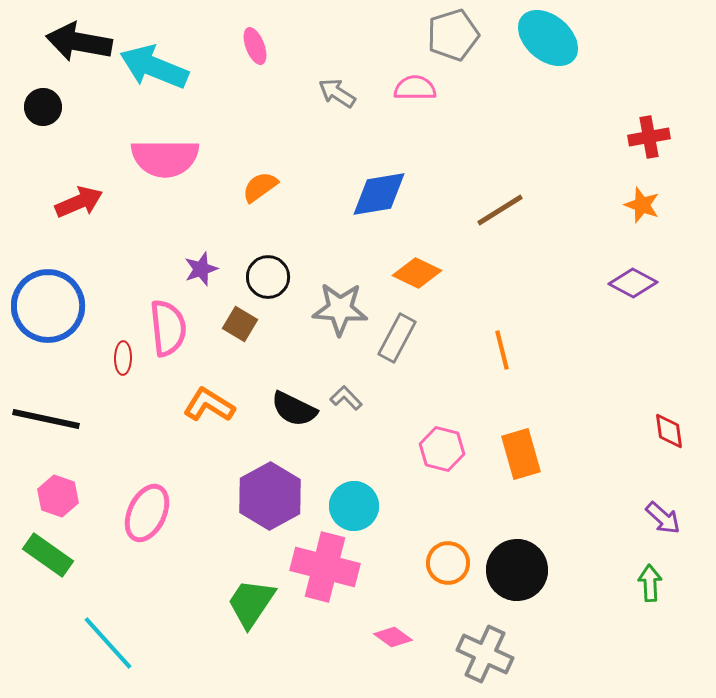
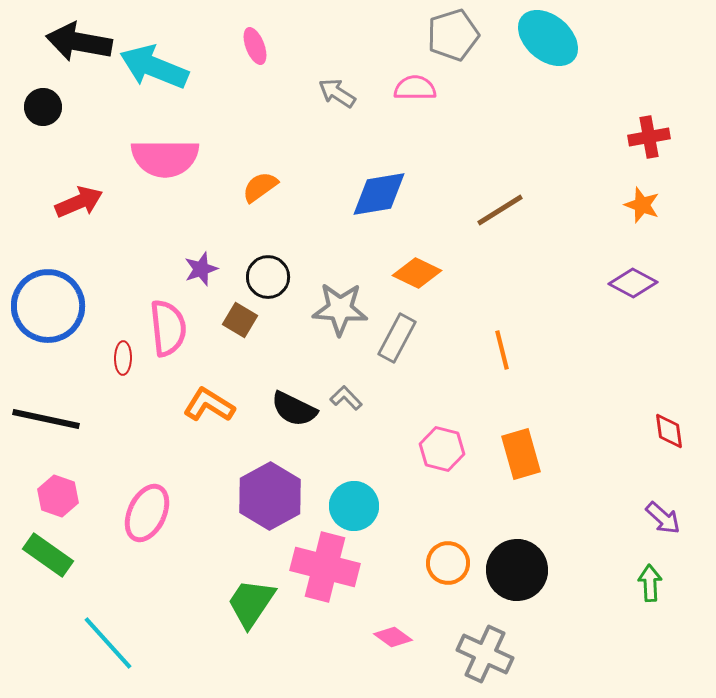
brown square at (240, 324): moved 4 px up
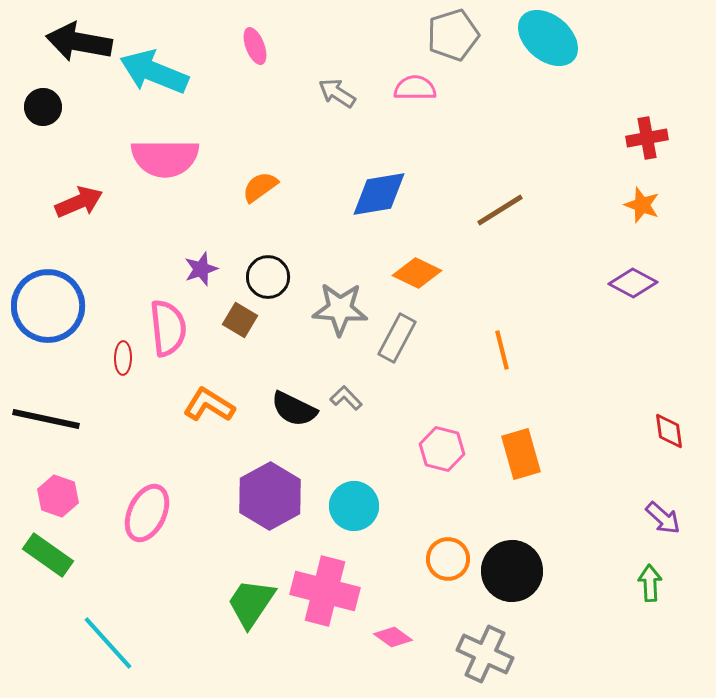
cyan arrow at (154, 67): moved 5 px down
red cross at (649, 137): moved 2 px left, 1 px down
orange circle at (448, 563): moved 4 px up
pink cross at (325, 567): moved 24 px down
black circle at (517, 570): moved 5 px left, 1 px down
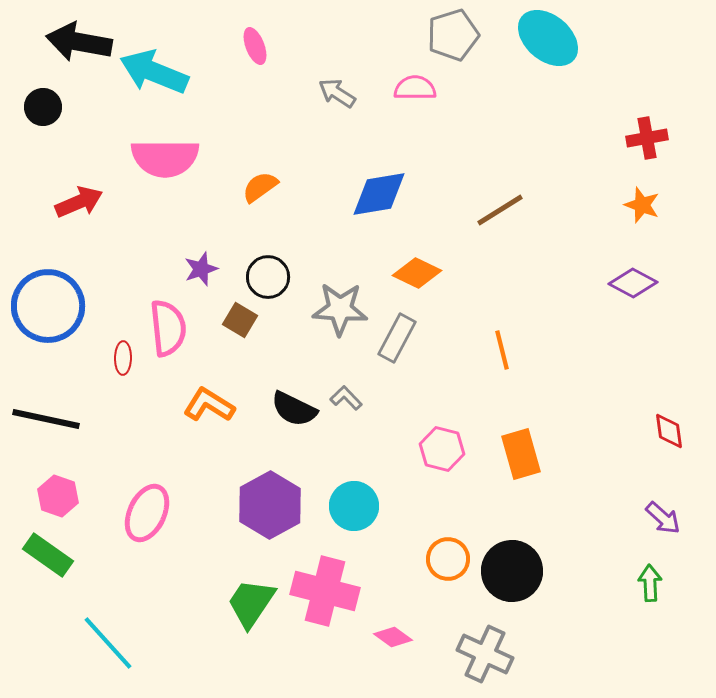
purple hexagon at (270, 496): moved 9 px down
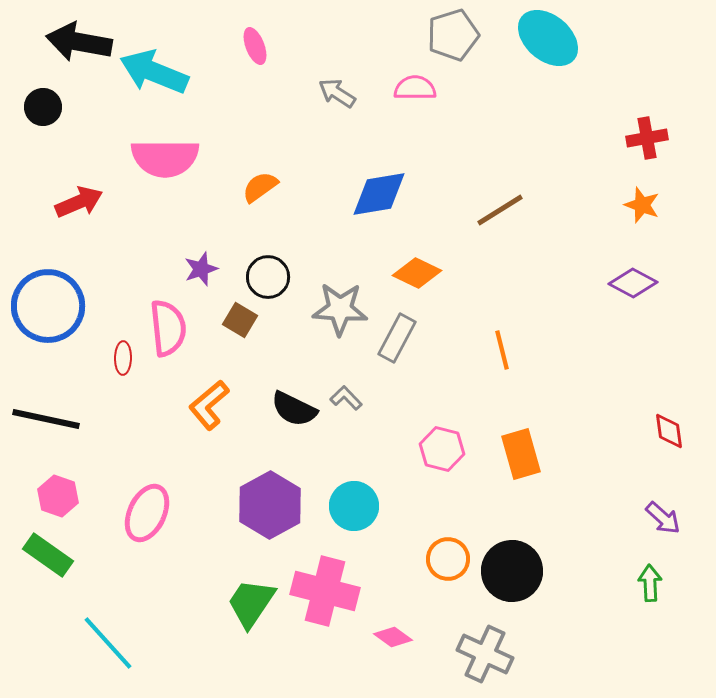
orange L-shape at (209, 405): rotated 72 degrees counterclockwise
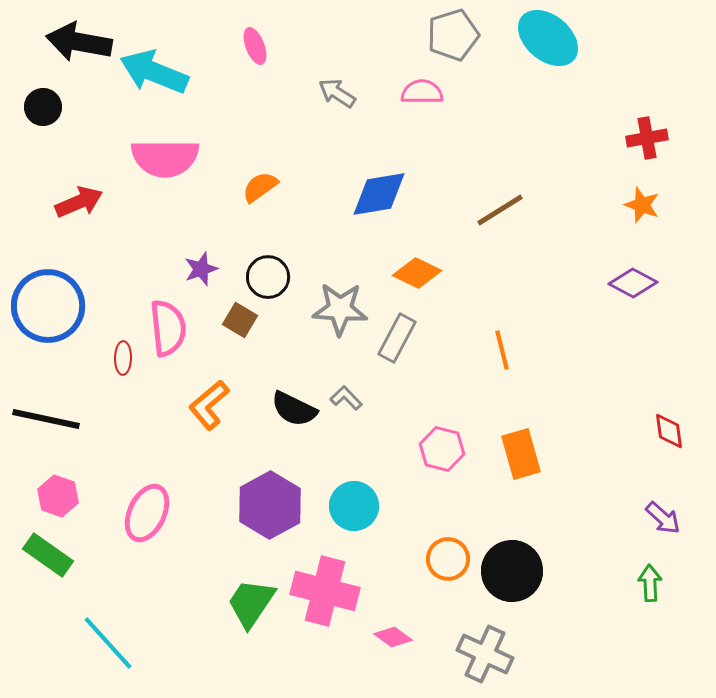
pink semicircle at (415, 88): moved 7 px right, 4 px down
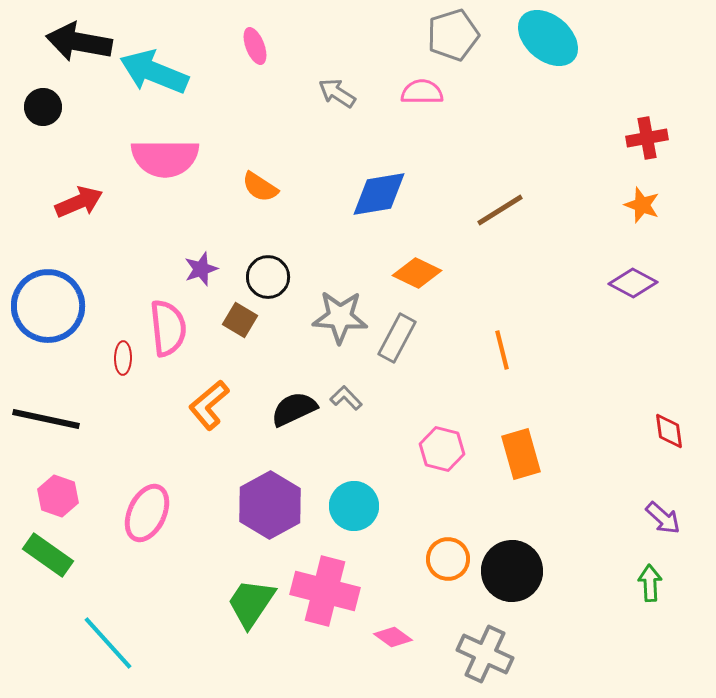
orange semicircle at (260, 187): rotated 111 degrees counterclockwise
gray star at (340, 309): moved 8 px down
black semicircle at (294, 409): rotated 129 degrees clockwise
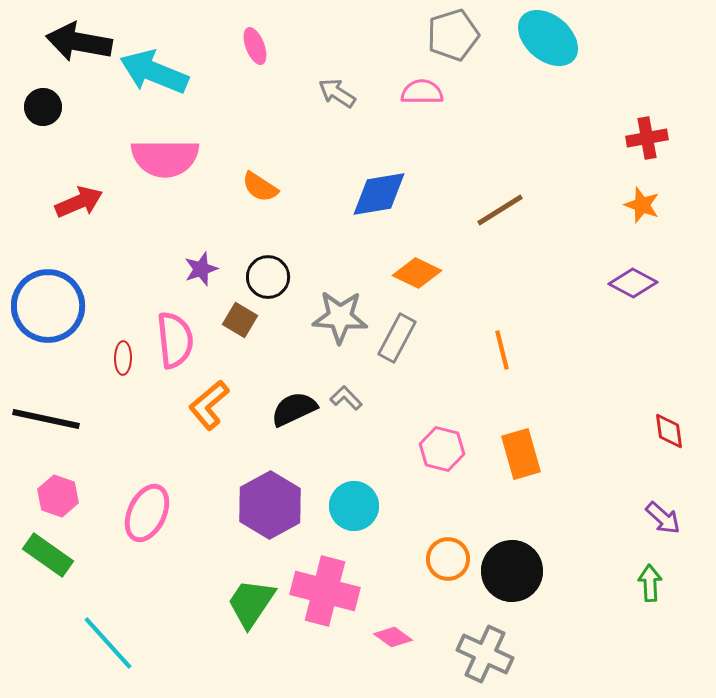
pink semicircle at (168, 328): moved 7 px right, 12 px down
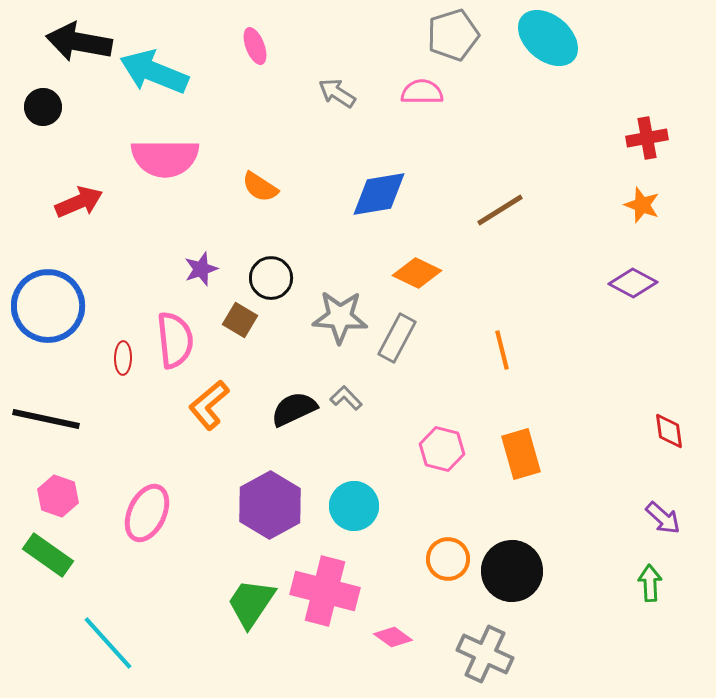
black circle at (268, 277): moved 3 px right, 1 px down
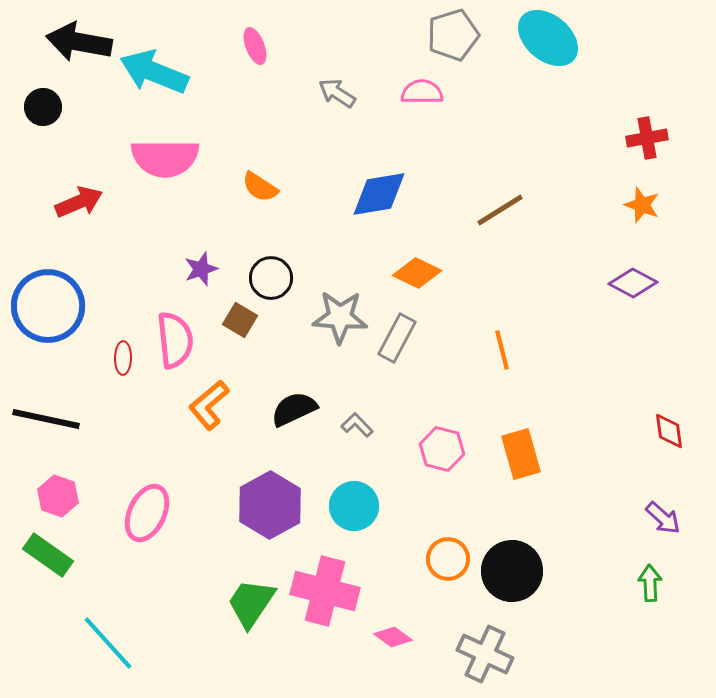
gray L-shape at (346, 398): moved 11 px right, 27 px down
